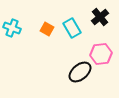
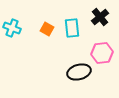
cyan rectangle: rotated 24 degrees clockwise
pink hexagon: moved 1 px right, 1 px up
black ellipse: moved 1 px left; rotated 25 degrees clockwise
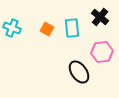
black cross: rotated 12 degrees counterclockwise
pink hexagon: moved 1 px up
black ellipse: rotated 70 degrees clockwise
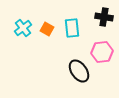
black cross: moved 4 px right; rotated 30 degrees counterclockwise
cyan cross: moved 11 px right; rotated 30 degrees clockwise
black ellipse: moved 1 px up
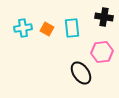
cyan cross: rotated 30 degrees clockwise
black ellipse: moved 2 px right, 2 px down
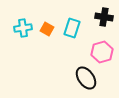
cyan rectangle: rotated 24 degrees clockwise
pink hexagon: rotated 10 degrees counterclockwise
black ellipse: moved 5 px right, 5 px down
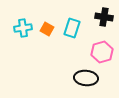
black ellipse: rotated 50 degrees counterclockwise
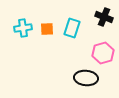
black cross: rotated 12 degrees clockwise
orange square: rotated 32 degrees counterclockwise
pink hexagon: moved 1 px right, 1 px down
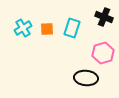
cyan cross: rotated 24 degrees counterclockwise
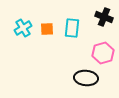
cyan rectangle: rotated 12 degrees counterclockwise
